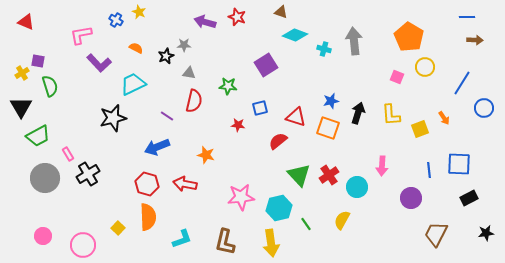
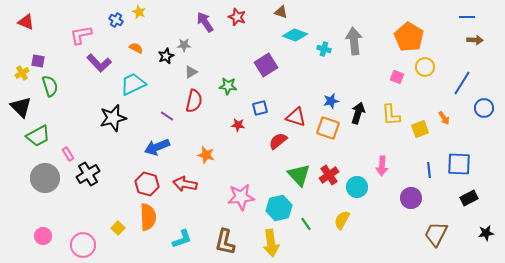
purple arrow at (205, 22): rotated 40 degrees clockwise
gray triangle at (189, 73): moved 2 px right, 1 px up; rotated 40 degrees counterclockwise
black triangle at (21, 107): rotated 15 degrees counterclockwise
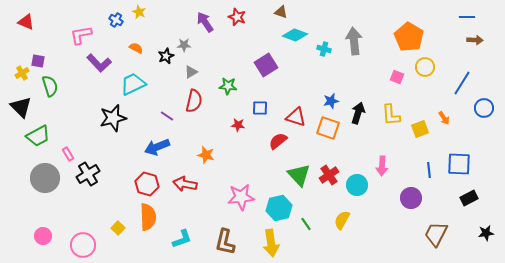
blue square at (260, 108): rotated 14 degrees clockwise
cyan circle at (357, 187): moved 2 px up
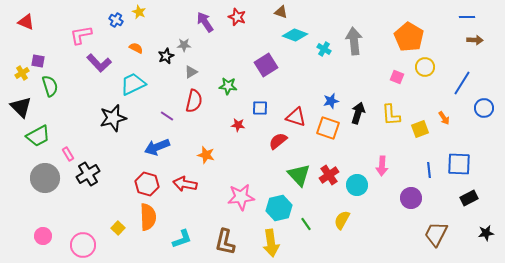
cyan cross at (324, 49): rotated 16 degrees clockwise
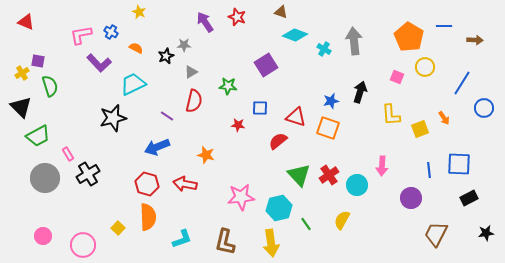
blue line at (467, 17): moved 23 px left, 9 px down
blue cross at (116, 20): moved 5 px left, 12 px down
black arrow at (358, 113): moved 2 px right, 21 px up
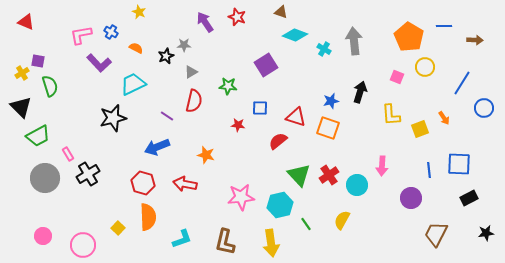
red hexagon at (147, 184): moved 4 px left, 1 px up
cyan hexagon at (279, 208): moved 1 px right, 3 px up
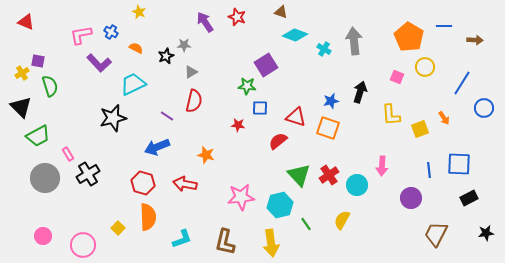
green star at (228, 86): moved 19 px right
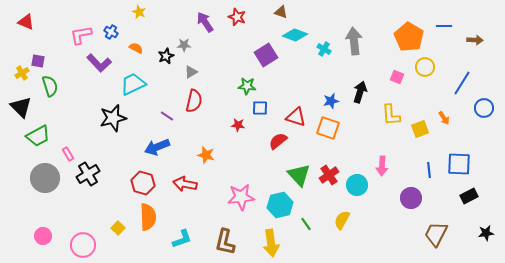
purple square at (266, 65): moved 10 px up
black rectangle at (469, 198): moved 2 px up
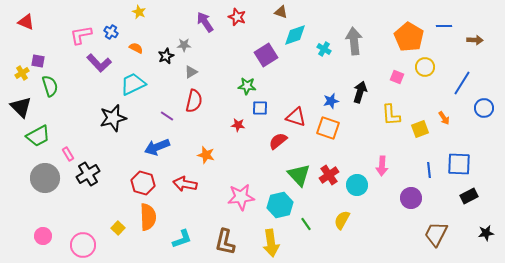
cyan diamond at (295, 35): rotated 40 degrees counterclockwise
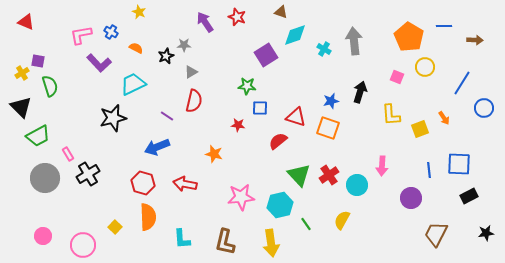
orange star at (206, 155): moved 8 px right, 1 px up
yellow square at (118, 228): moved 3 px left, 1 px up
cyan L-shape at (182, 239): rotated 105 degrees clockwise
